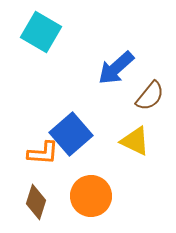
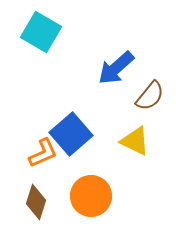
orange L-shape: rotated 28 degrees counterclockwise
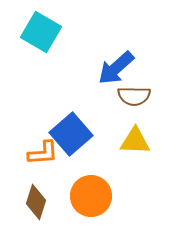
brown semicircle: moved 16 px left; rotated 52 degrees clockwise
yellow triangle: rotated 24 degrees counterclockwise
orange L-shape: rotated 20 degrees clockwise
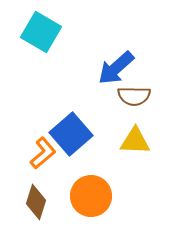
orange L-shape: rotated 36 degrees counterclockwise
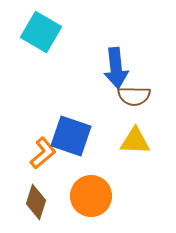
blue arrow: rotated 54 degrees counterclockwise
blue square: moved 2 px down; rotated 30 degrees counterclockwise
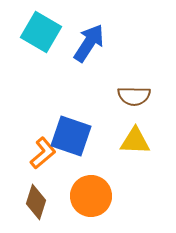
blue arrow: moved 27 px left, 25 px up; rotated 141 degrees counterclockwise
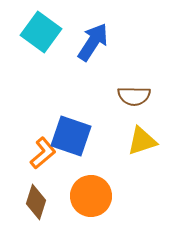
cyan square: rotated 6 degrees clockwise
blue arrow: moved 4 px right, 1 px up
yellow triangle: moved 7 px right; rotated 20 degrees counterclockwise
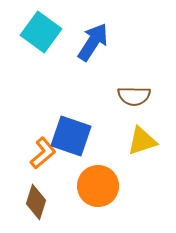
orange circle: moved 7 px right, 10 px up
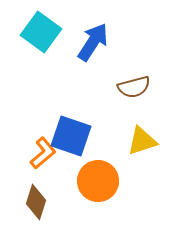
brown semicircle: moved 9 px up; rotated 16 degrees counterclockwise
orange circle: moved 5 px up
